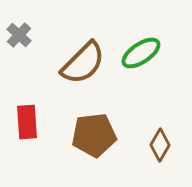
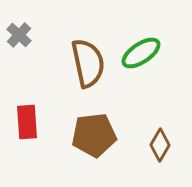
brown semicircle: moved 5 px right; rotated 57 degrees counterclockwise
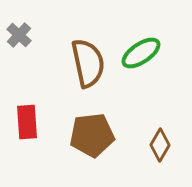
brown pentagon: moved 2 px left
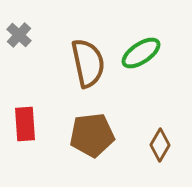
red rectangle: moved 2 px left, 2 px down
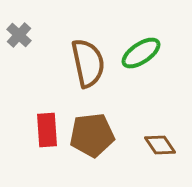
red rectangle: moved 22 px right, 6 px down
brown diamond: rotated 64 degrees counterclockwise
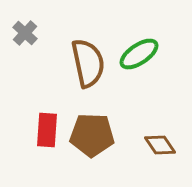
gray cross: moved 6 px right, 2 px up
green ellipse: moved 2 px left, 1 px down
red rectangle: rotated 8 degrees clockwise
brown pentagon: rotated 9 degrees clockwise
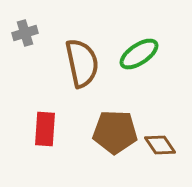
gray cross: rotated 30 degrees clockwise
brown semicircle: moved 6 px left
red rectangle: moved 2 px left, 1 px up
brown pentagon: moved 23 px right, 3 px up
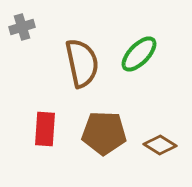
gray cross: moved 3 px left, 6 px up
green ellipse: rotated 12 degrees counterclockwise
brown pentagon: moved 11 px left, 1 px down
brown diamond: rotated 24 degrees counterclockwise
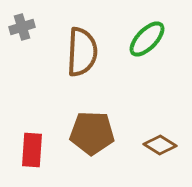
green ellipse: moved 8 px right, 15 px up
brown semicircle: moved 11 px up; rotated 15 degrees clockwise
red rectangle: moved 13 px left, 21 px down
brown pentagon: moved 12 px left
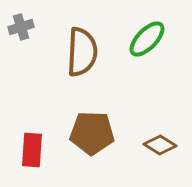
gray cross: moved 1 px left
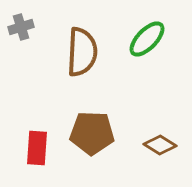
red rectangle: moved 5 px right, 2 px up
